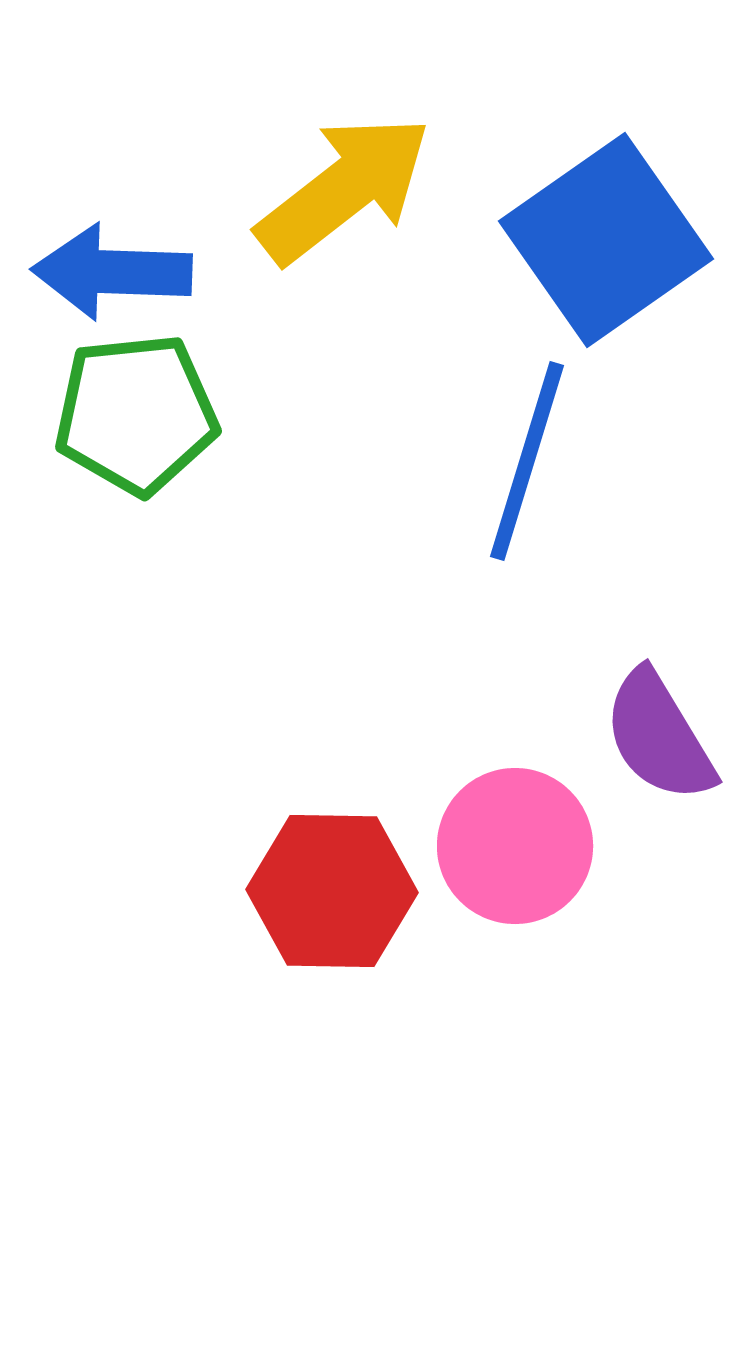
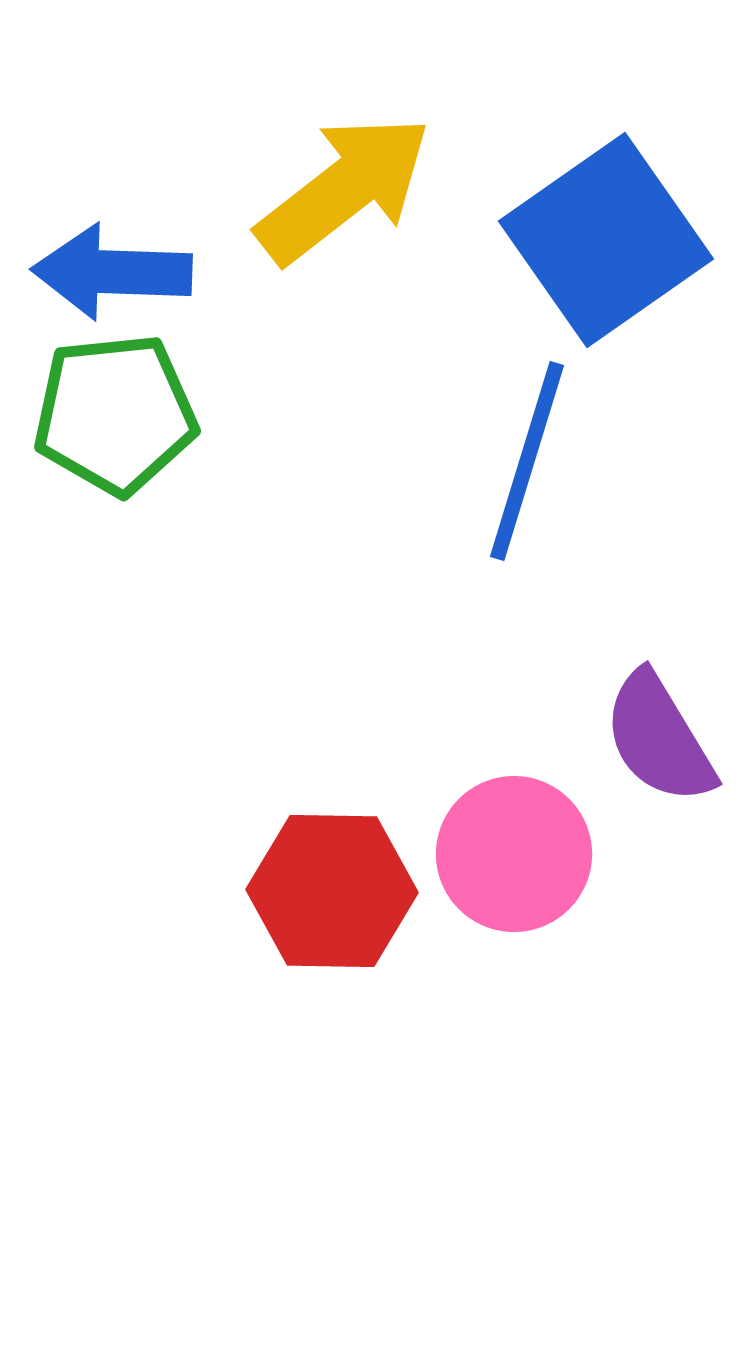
green pentagon: moved 21 px left
purple semicircle: moved 2 px down
pink circle: moved 1 px left, 8 px down
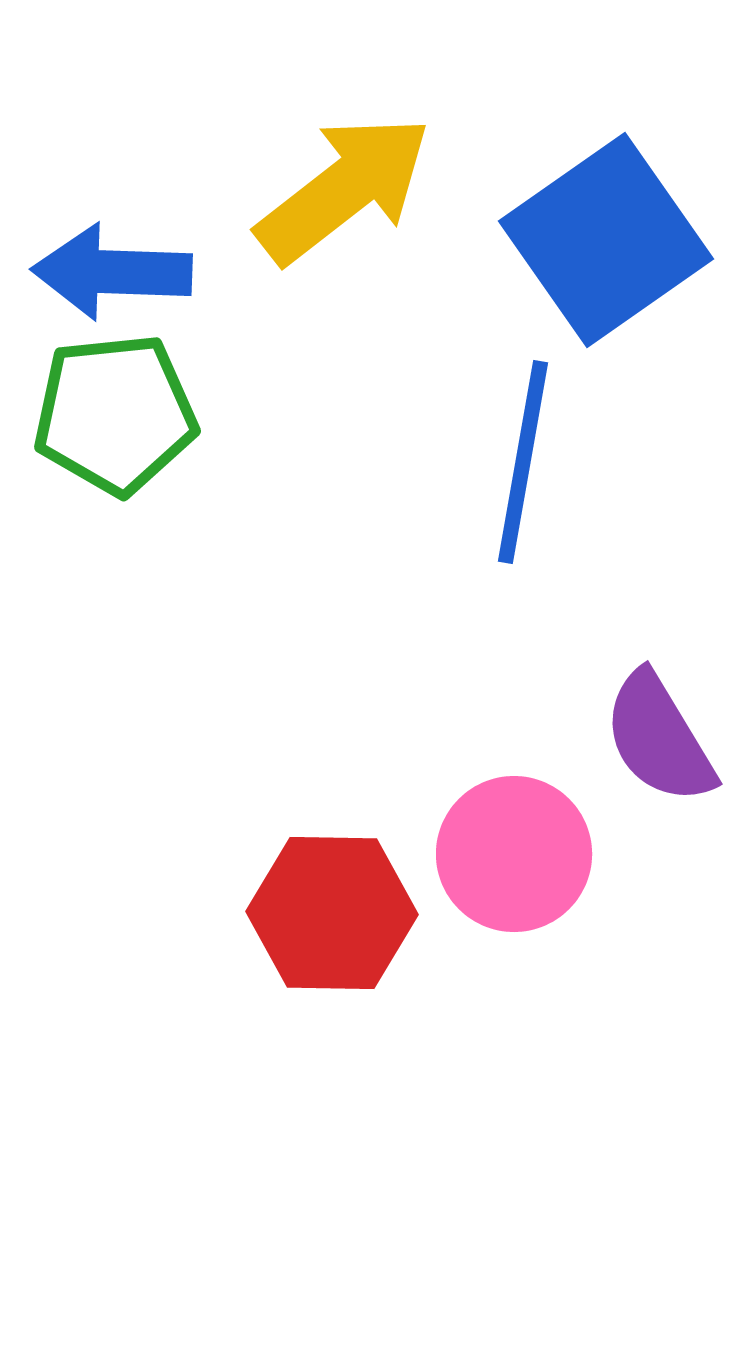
blue line: moved 4 px left, 1 px down; rotated 7 degrees counterclockwise
red hexagon: moved 22 px down
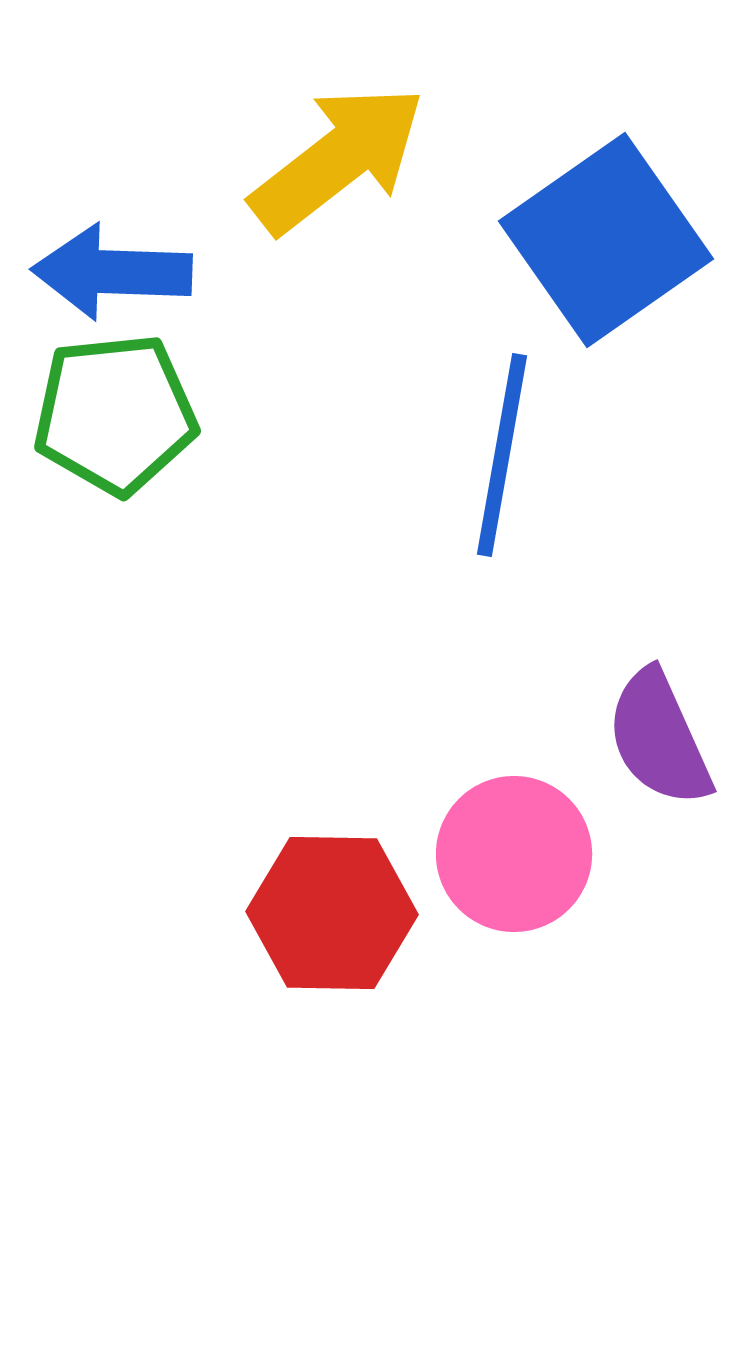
yellow arrow: moved 6 px left, 30 px up
blue line: moved 21 px left, 7 px up
purple semicircle: rotated 7 degrees clockwise
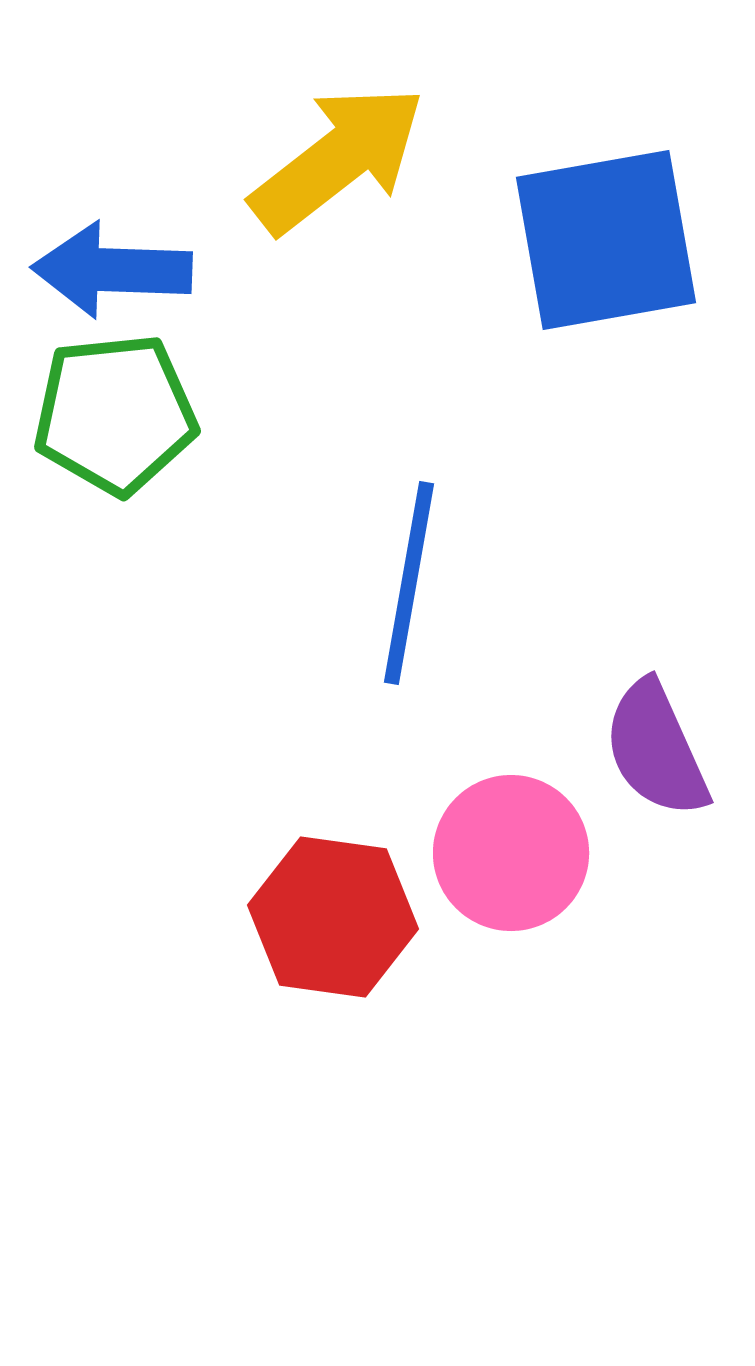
blue square: rotated 25 degrees clockwise
blue arrow: moved 2 px up
blue line: moved 93 px left, 128 px down
purple semicircle: moved 3 px left, 11 px down
pink circle: moved 3 px left, 1 px up
red hexagon: moved 1 px right, 4 px down; rotated 7 degrees clockwise
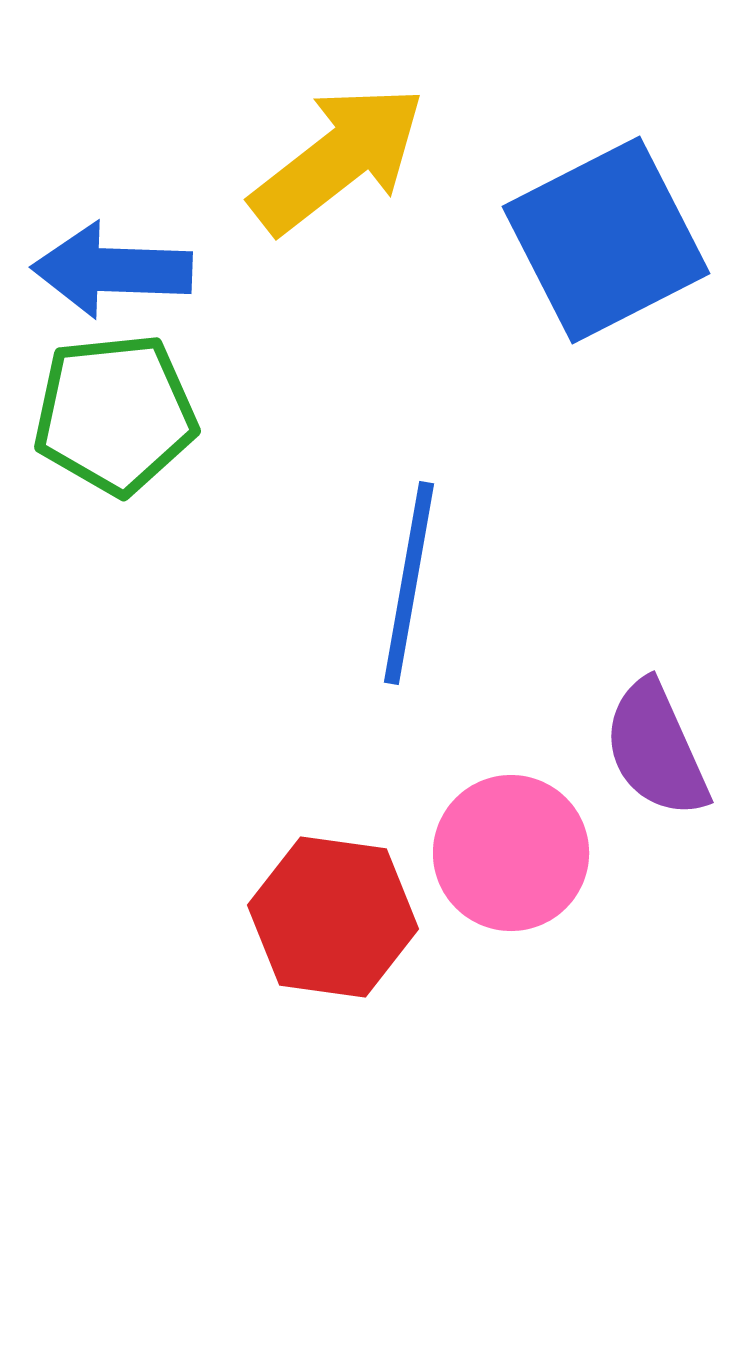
blue square: rotated 17 degrees counterclockwise
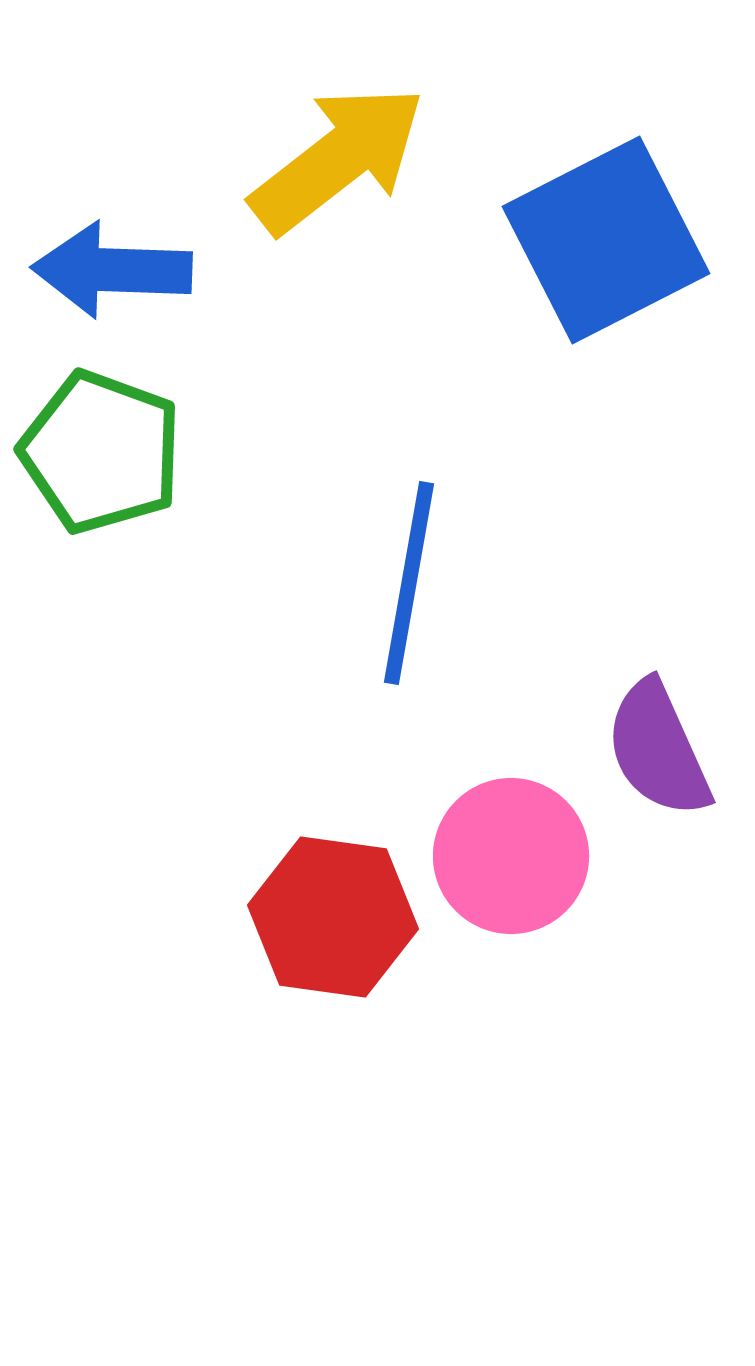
green pentagon: moved 14 px left, 38 px down; rotated 26 degrees clockwise
purple semicircle: moved 2 px right
pink circle: moved 3 px down
